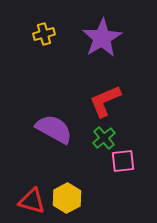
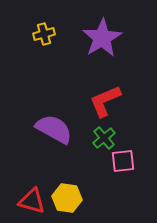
yellow hexagon: rotated 24 degrees counterclockwise
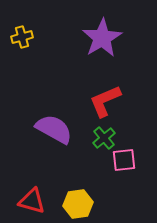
yellow cross: moved 22 px left, 3 px down
pink square: moved 1 px right, 1 px up
yellow hexagon: moved 11 px right, 6 px down; rotated 16 degrees counterclockwise
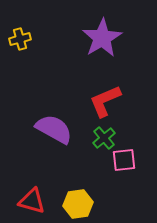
yellow cross: moved 2 px left, 2 px down
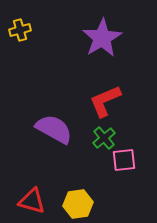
yellow cross: moved 9 px up
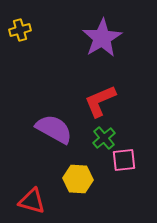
red L-shape: moved 5 px left
yellow hexagon: moved 25 px up; rotated 12 degrees clockwise
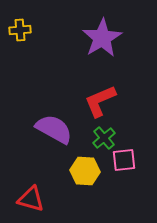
yellow cross: rotated 10 degrees clockwise
yellow hexagon: moved 7 px right, 8 px up
red triangle: moved 1 px left, 2 px up
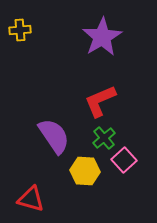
purple star: moved 1 px up
purple semicircle: moved 7 px down; rotated 27 degrees clockwise
pink square: rotated 35 degrees counterclockwise
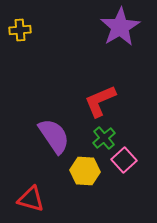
purple star: moved 18 px right, 10 px up
